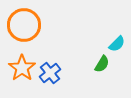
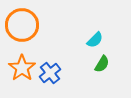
orange circle: moved 2 px left
cyan semicircle: moved 22 px left, 4 px up
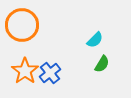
orange star: moved 3 px right, 3 px down
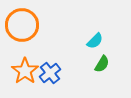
cyan semicircle: moved 1 px down
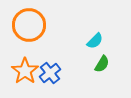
orange circle: moved 7 px right
